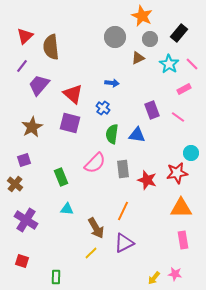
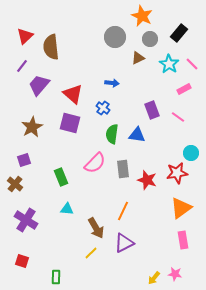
orange triangle at (181, 208): rotated 35 degrees counterclockwise
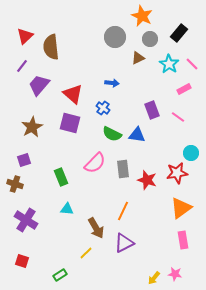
green semicircle at (112, 134): rotated 72 degrees counterclockwise
brown cross at (15, 184): rotated 21 degrees counterclockwise
yellow line at (91, 253): moved 5 px left
green rectangle at (56, 277): moved 4 px right, 2 px up; rotated 56 degrees clockwise
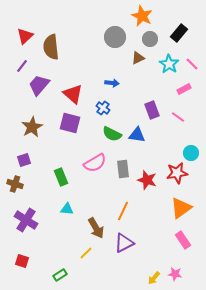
pink semicircle at (95, 163): rotated 15 degrees clockwise
pink rectangle at (183, 240): rotated 24 degrees counterclockwise
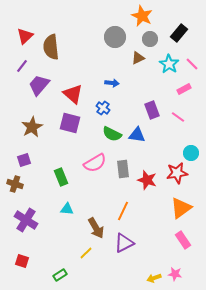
yellow arrow at (154, 278): rotated 32 degrees clockwise
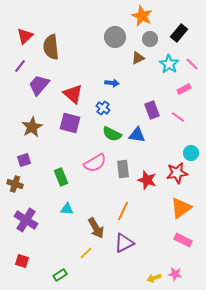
purple line at (22, 66): moved 2 px left
pink rectangle at (183, 240): rotated 30 degrees counterclockwise
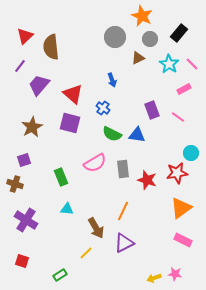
blue arrow at (112, 83): moved 3 px up; rotated 64 degrees clockwise
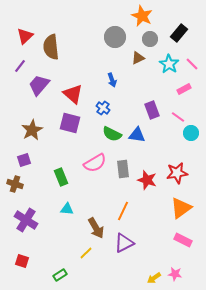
brown star at (32, 127): moved 3 px down
cyan circle at (191, 153): moved 20 px up
yellow arrow at (154, 278): rotated 16 degrees counterclockwise
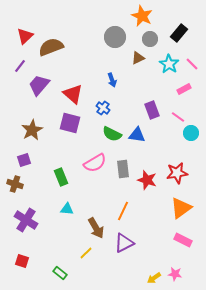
brown semicircle at (51, 47): rotated 75 degrees clockwise
green rectangle at (60, 275): moved 2 px up; rotated 72 degrees clockwise
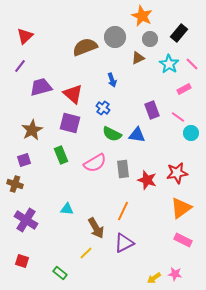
brown semicircle at (51, 47): moved 34 px right
purple trapezoid at (39, 85): moved 2 px right, 2 px down; rotated 35 degrees clockwise
green rectangle at (61, 177): moved 22 px up
